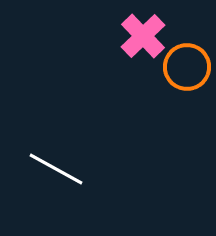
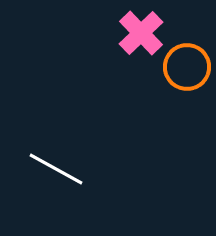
pink cross: moved 2 px left, 3 px up
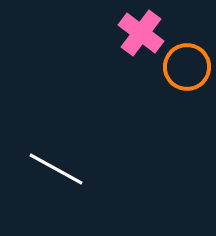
pink cross: rotated 9 degrees counterclockwise
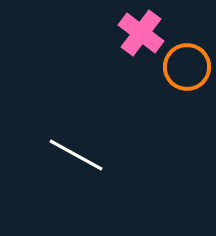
white line: moved 20 px right, 14 px up
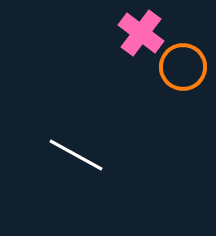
orange circle: moved 4 px left
